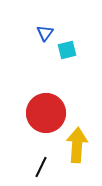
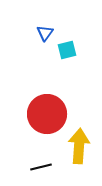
red circle: moved 1 px right, 1 px down
yellow arrow: moved 2 px right, 1 px down
black line: rotated 50 degrees clockwise
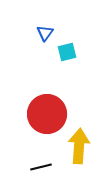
cyan square: moved 2 px down
